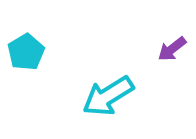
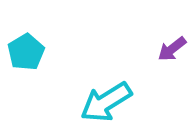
cyan arrow: moved 2 px left, 6 px down
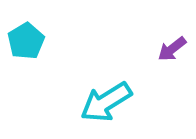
cyan pentagon: moved 11 px up
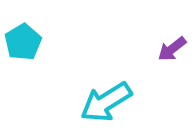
cyan pentagon: moved 3 px left, 1 px down
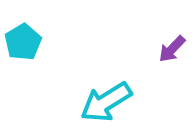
purple arrow: rotated 8 degrees counterclockwise
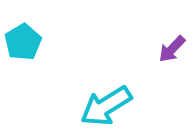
cyan arrow: moved 4 px down
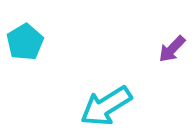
cyan pentagon: moved 2 px right
